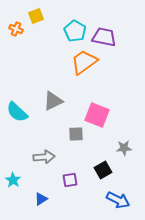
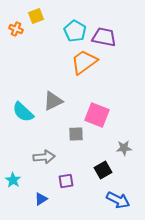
cyan semicircle: moved 6 px right
purple square: moved 4 px left, 1 px down
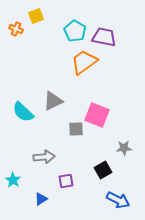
gray square: moved 5 px up
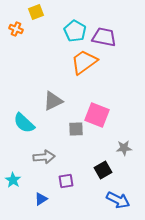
yellow square: moved 4 px up
cyan semicircle: moved 1 px right, 11 px down
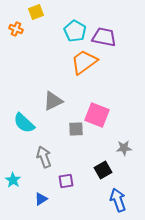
gray arrow: rotated 105 degrees counterclockwise
blue arrow: rotated 135 degrees counterclockwise
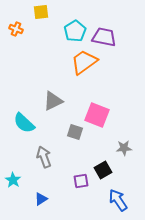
yellow square: moved 5 px right; rotated 14 degrees clockwise
cyan pentagon: rotated 10 degrees clockwise
gray square: moved 1 px left, 3 px down; rotated 21 degrees clockwise
purple square: moved 15 px right
blue arrow: rotated 15 degrees counterclockwise
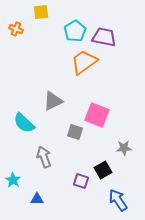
purple square: rotated 28 degrees clockwise
blue triangle: moved 4 px left; rotated 32 degrees clockwise
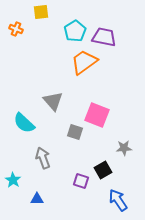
gray triangle: rotated 45 degrees counterclockwise
gray arrow: moved 1 px left, 1 px down
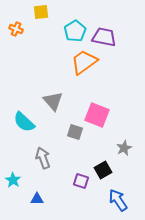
cyan semicircle: moved 1 px up
gray star: rotated 21 degrees counterclockwise
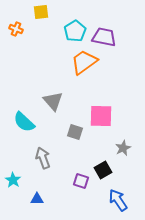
pink square: moved 4 px right, 1 px down; rotated 20 degrees counterclockwise
gray star: moved 1 px left
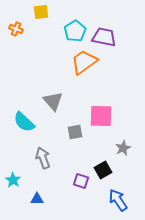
gray square: rotated 28 degrees counterclockwise
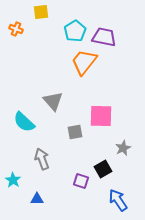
orange trapezoid: rotated 16 degrees counterclockwise
gray arrow: moved 1 px left, 1 px down
black square: moved 1 px up
